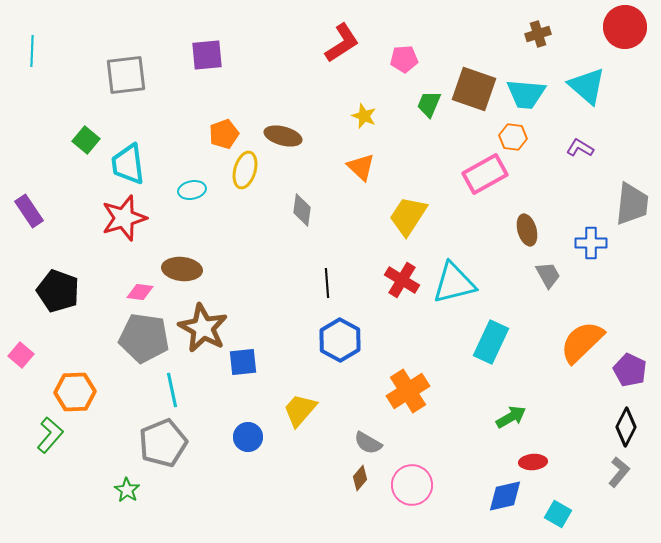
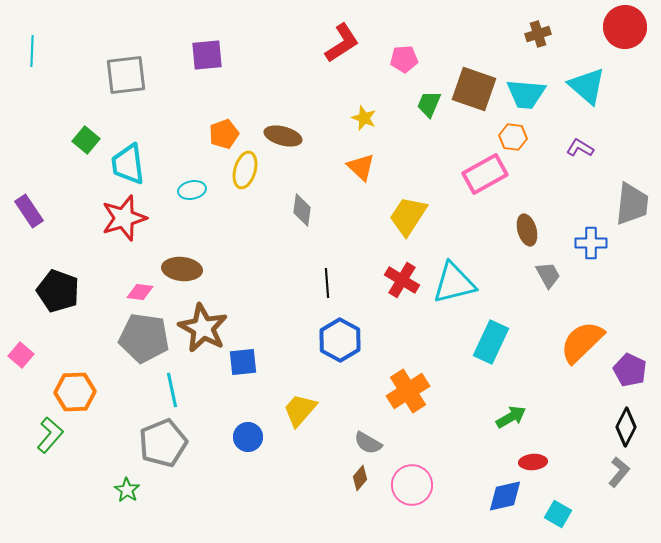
yellow star at (364, 116): moved 2 px down
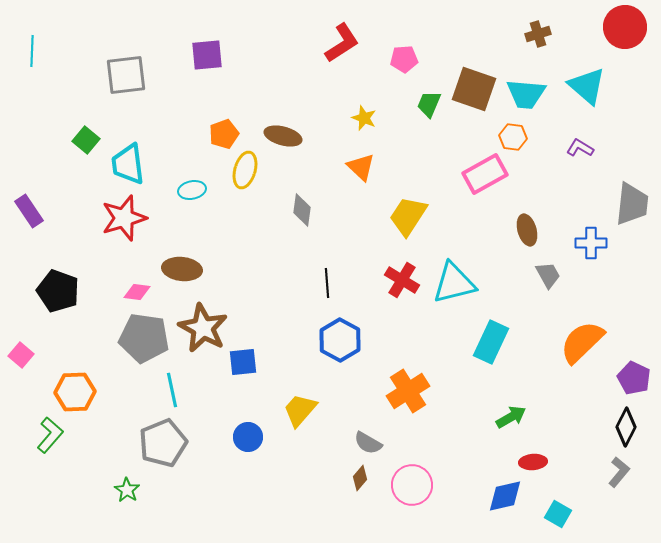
pink diamond at (140, 292): moved 3 px left
purple pentagon at (630, 370): moved 4 px right, 8 px down
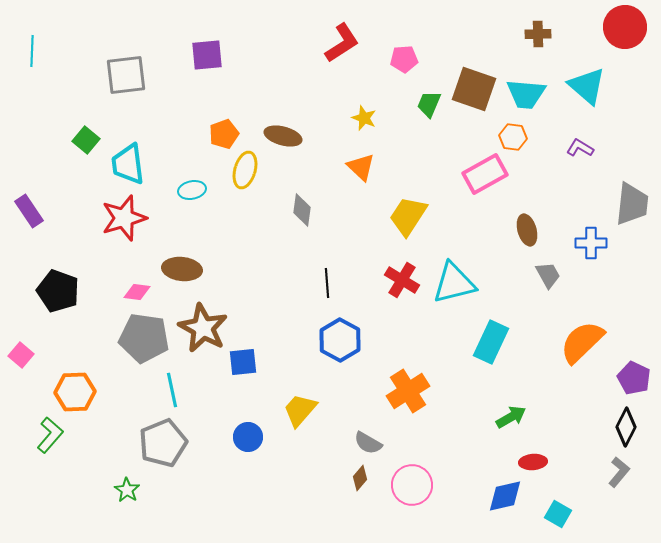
brown cross at (538, 34): rotated 15 degrees clockwise
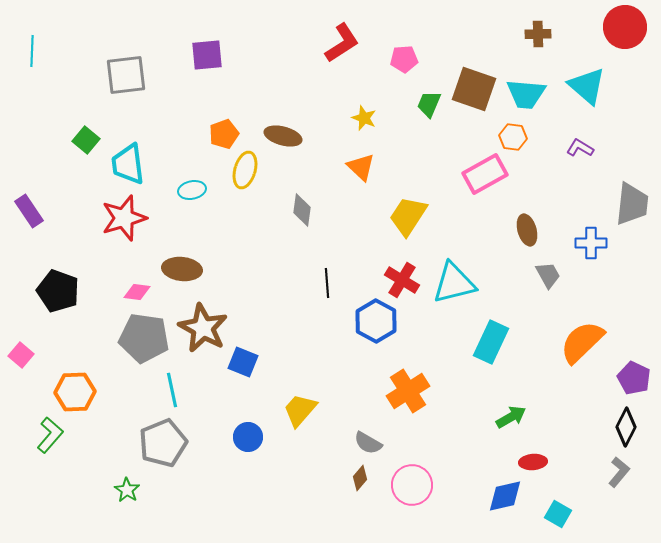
blue hexagon at (340, 340): moved 36 px right, 19 px up
blue square at (243, 362): rotated 28 degrees clockwise
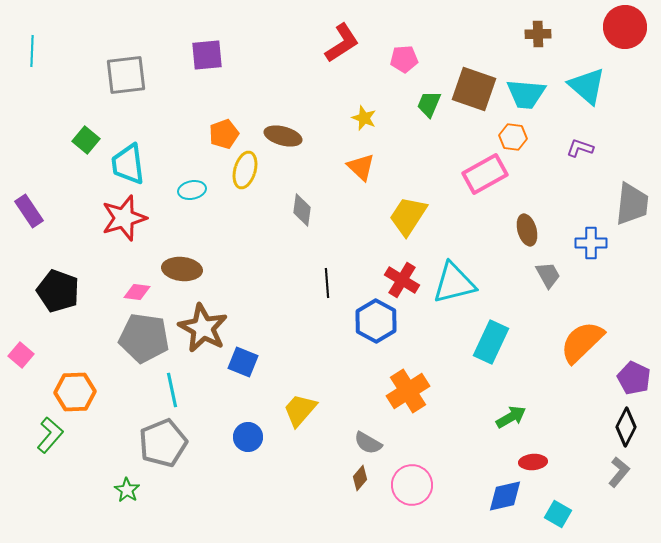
purple L-shape at (580, 148): rotated 12 degrees counterclockwise
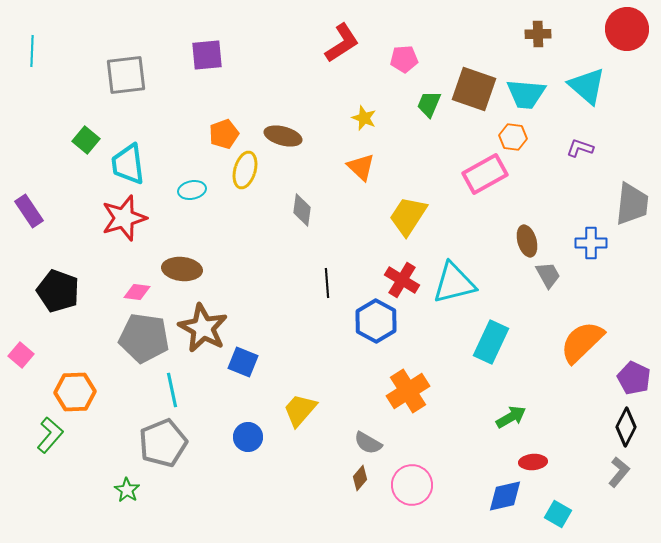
red circle at (625, 27): moved 2 px right, 2 px down
brown ellipse at (527, 230): moved 11 px down
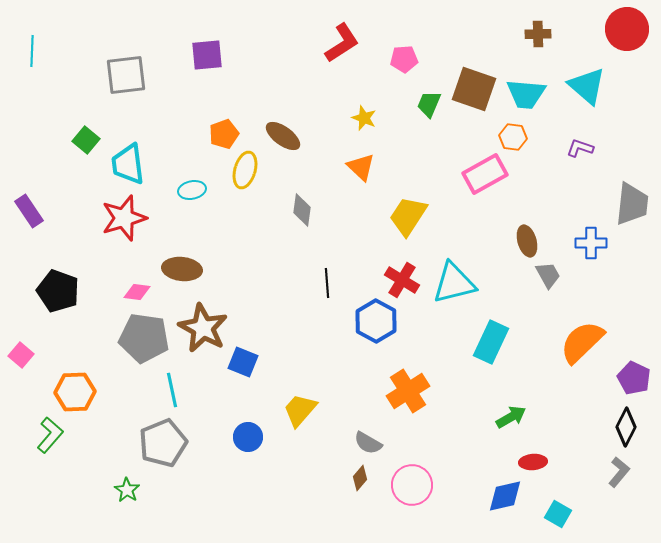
brown ellipse at (283, 136): rotated 21 degrees clockwise
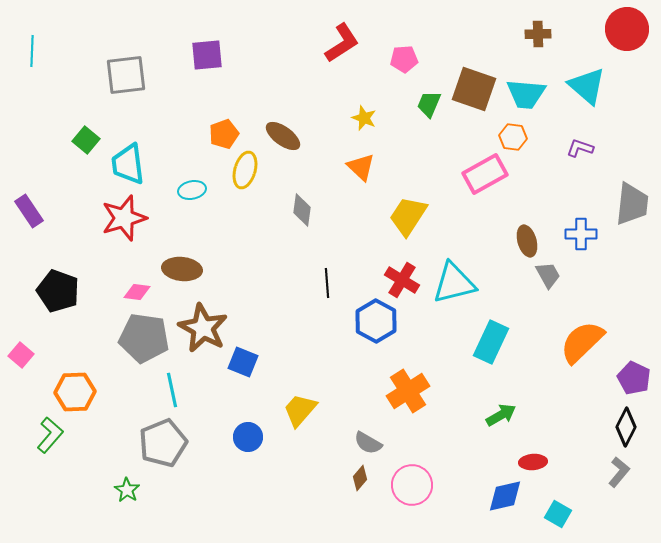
blue cross at (591, 243): moved 10 px left, 9 px up
green arrow at (511, 417): moved 10 px left, 2 px up
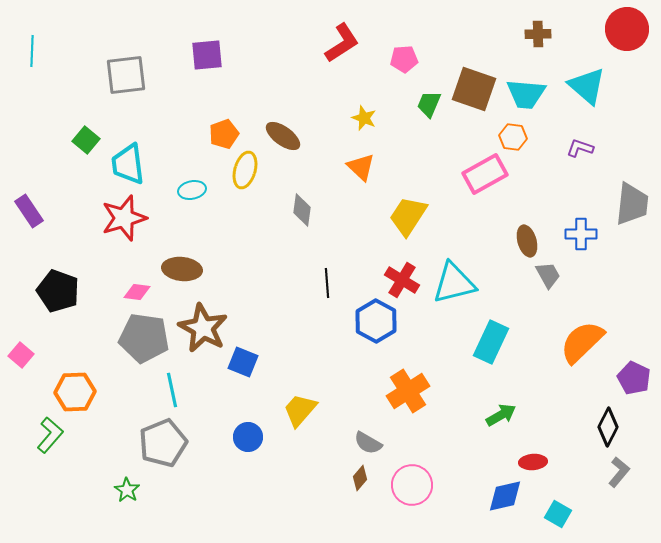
black diamond at (626, 427): moved 18 px left
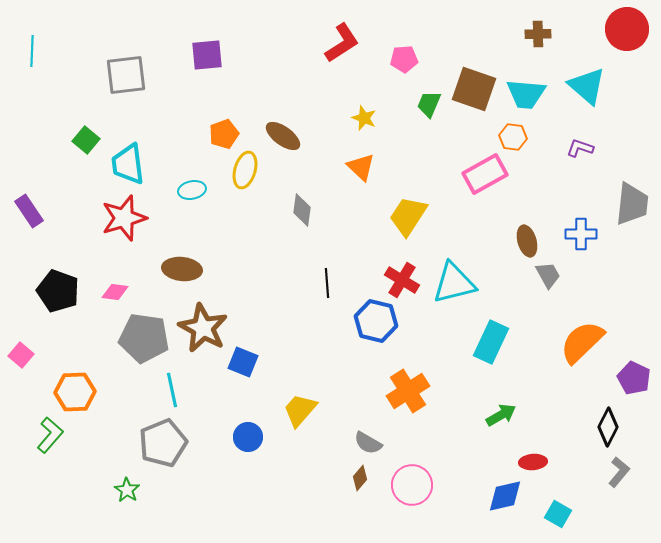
pink diamond at (137, 292): moved 22 px left
blue hexagon at (376, 321): rotated 15 degrees counterclockwise
